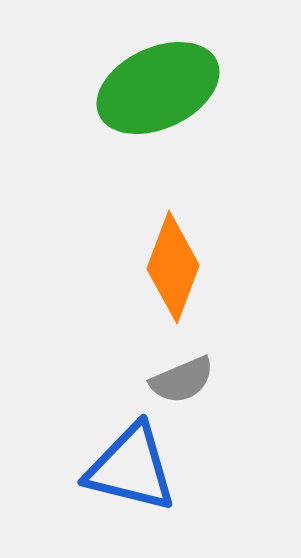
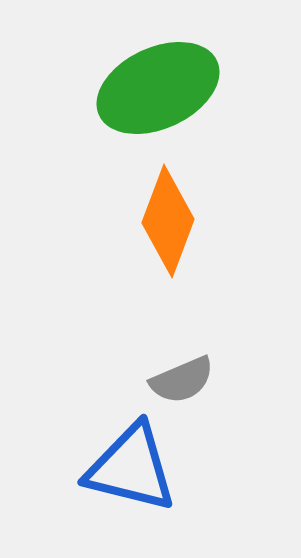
orange diamond: moved 5 px left, 46 px up
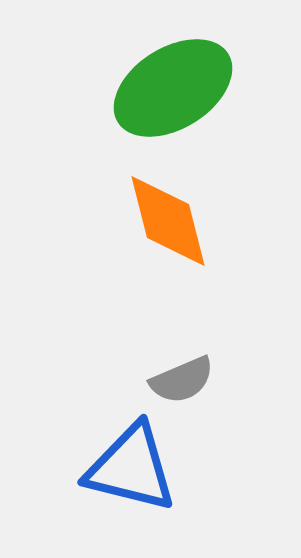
green ellipse: moved 15 px right; rotated 7 degrees counterclockwise
orange diamond: rotated 35 degrees counterclockwise
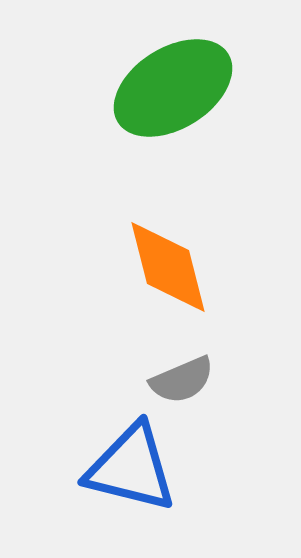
orange diamond: moved 46 px down
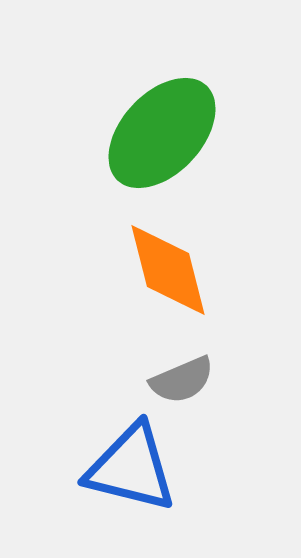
green ellipse: moved 11 px left, 45 px down; rotated 15 degrees counterclockwise
orange diamond: moved 3 px down
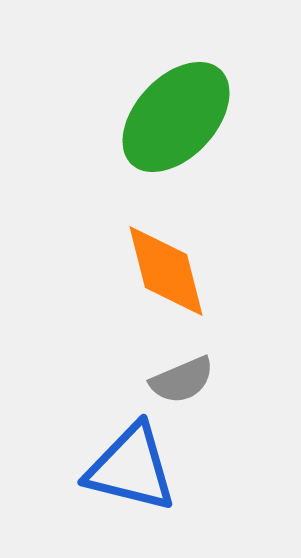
green ellipse: moved 14 px right, 16 px up
orange diamond: moved 2 px left, 1 px down
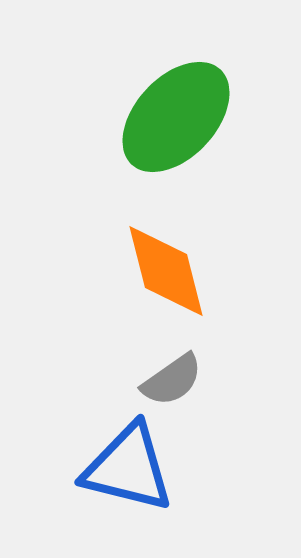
gray semicircle: moved 10 px left; rotated 12 degrees counterclockwise
blue triangle: moved 3 px left
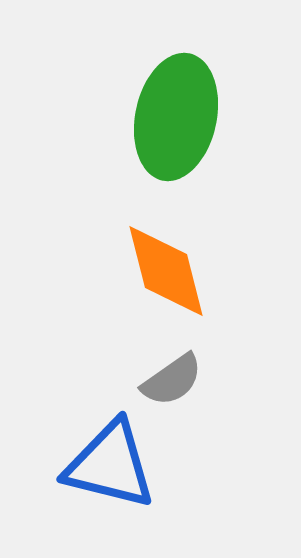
green ellipse: rotated 31 degrees counterclockwise
blue triangle: moved 18 px left, 3 px up
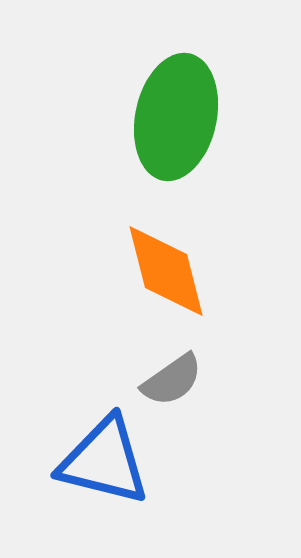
blue triangle: moved 6 px left, 4 px up
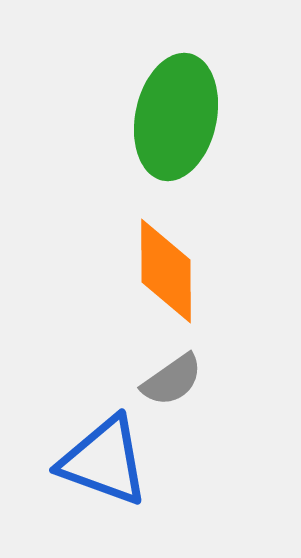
orange diamond: rotated 14 degrees clockwise
blue triangle: rotated 6 degrees clockwise
